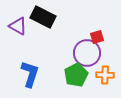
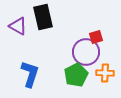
black rectangle: rotated 50 degrees clockwise
red square: moved 1 px left
purple circle: moved 1 px left, 1 px up
orange cross: moved 2 px up
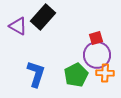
black rectangle: rotated 55 degrees clockwise
red square: moved 1 px down
purple circle: moved 11 px right, 3 px down
blue L-shape: moved 6 px right
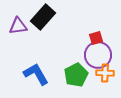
purple triangle: rotated 36 degrees counterclockwise
purple circle: moved 1 px right
blue L-shape: rotated 48 degrees counterclockwise
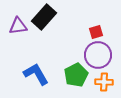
black rectangle: moved 1 px right
red square: moved 6 px up
orange cross: moved 1 px left, 9 px down
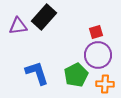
blue L-shape: moved 1 px right, 1 px up; rotated 12 degrees clockwise
orange cross: moved 1 px right, 2 px down
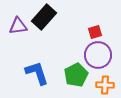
red square: moved 1 px left
orange cross: moved 1 px down
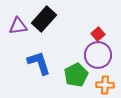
black rectangle: moved 2 px down
red square: moved 3 px right, 2 px down; rotated 24 degrees counterclockwise
blue L-shape: moved 2 px right, 10 px up
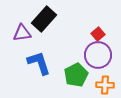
purple triangle: moved 4 px right, 7 px down
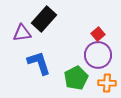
green pentagon: moved 3 px down
orange cross: moved 2 px right, 2 px up
